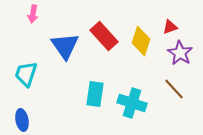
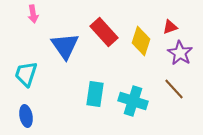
pink arrow: rotated 18 degrees counterclockwise
red rectangle: moved 4 px up
cyan cross: moved 1 px right, 2 px up
blue ellipse: moved 4 px right, 4 px up
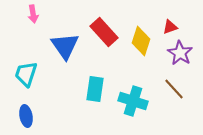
cyan rectangle: moved 5 px up
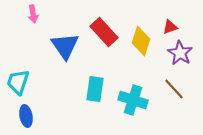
cyan trapezoid: moved 8 px left, 8 px down
cyan cross: moved 1 px up
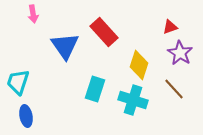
yellow diamond: moved 2 px left, 24 px down
cyan rectangle: rotated 10 degrees clockwise
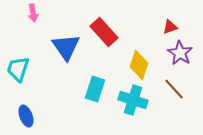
pink arrow: moved 1 px up
blue triangle: moved 1 px right, 1 px down
cyan trapezoid: moved 13 px up
blue ellipse: rotated 10 degrees counterclockwise
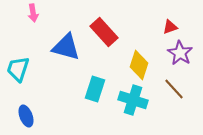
blue triangle: rotated 40 degrees counterclockwise
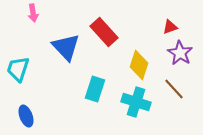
blue triangle: rotated 32 degrees clockwise
cyan cross: moved 3 px right, 2 px down
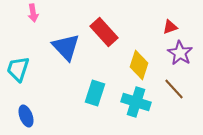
cyan rectangle: moved 4 px down
